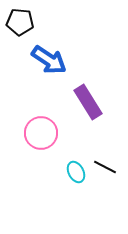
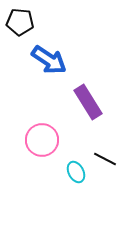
pink circle: moved 1 px right, 7 px down
black line: moved 8 px up
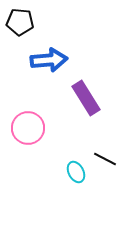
blue arrow: rotated 39 degrees counterclockwise
purple rectangle: moved 2 px left, 4 px up
pink circle: moved 14 px left, 12 px up
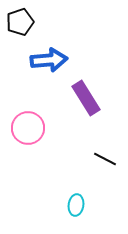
black pentagon: rotated 24 degrees counterclockwise
cyan ellipse: moved 33 px down; rotated 35 degrees clockwise
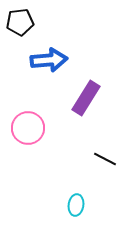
black pentagon: rotated 12 degrees clockwise
purple rectangle: rotated 64 degrees clockwise
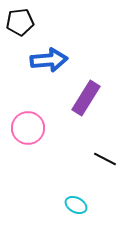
cyan ellipse: rotated 70 degrees counterclockwise
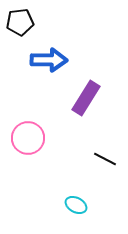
blue arrow: rotated 6 degrees clockwise
pink circle: moved 10 px down
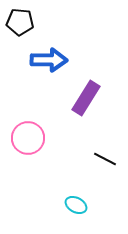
black pentagon: rotated 12 degrees clockwise
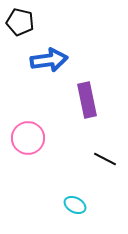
black pentagon: rotated 8 degrees clockwise
blue arrow: rotated 9 degrees counterclockwise
purple rectangle: moved 1 px right, 2 px down; rotated 44 degrees counterclockwise
cyan ellipse: moved 1 px left
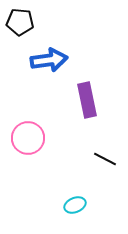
black pentagon: rotated 8 degrees counterclockwise
cyan ellipse: rotated 50 degrees counterclockwise
